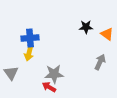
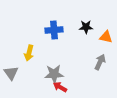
orange triangle: moved 1 px left, 3 px down; rotated 24 degrees counterclockwise
blue cross: moved 24 px right, 8 px up
red arrow: moved 11 px right
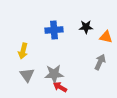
yellow arrow: moved 6 px left, 2 px up
gray triangle: moved 16 px right, 2 px down
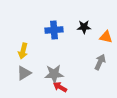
black star: moved 2 px left
gray triangle: moved 3 px left, 2 px up; rotated 35 degrees clockwise
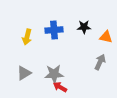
yellow arrow: moved 4 px right, 14 px up
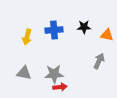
orange triangle: moved 1 px right, 2 px up
gray arrow: moved 1 px left, 1 px up
gray triangle: rotated 42 degrees clockwise
red arrow: rotated 144 degrees clockwise
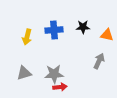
black star: moved 1 px left
gray triangle: rotated 28 degrees counterclockwise
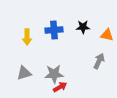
yellow arrow: rotated 14 degrees counterclockwise
red arrow: rotated 24 degrees counterclockwise
